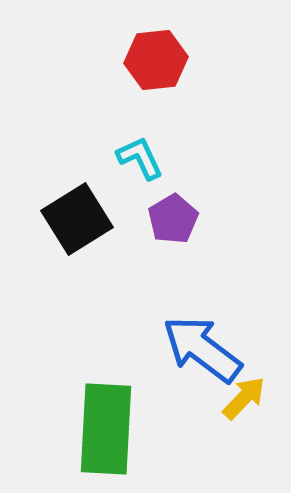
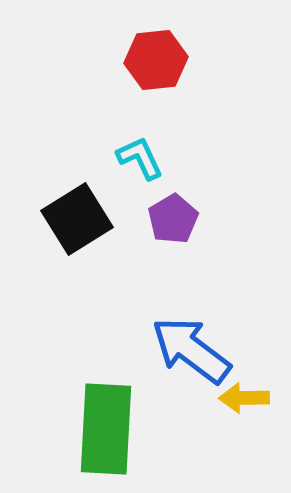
blue arrow: moved 11 px left, 1 px down
yellow arrow: rotated 135 degrees counterclockwise
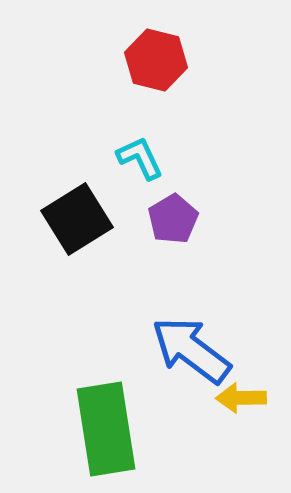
red hexagon: rotated 20 degrees clockwise
yellow arrow: moved 3 px left
green rectangle: rotated 12 degrees counterclockwise
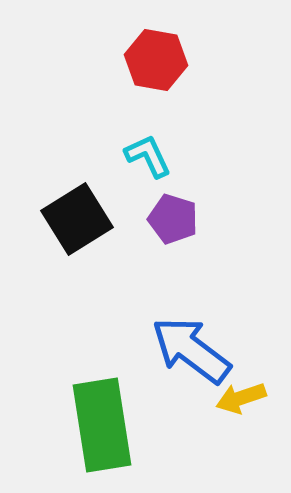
red hexagon: rotated 4 degrees counterclockwise
cyan L-shape: moved 8 px right, 2 px up
purple pentagon: rotated 24 degrees counterclockwise
yellow arrow: rotated 18 degrees counterclockwise
green rectangle: moved 4 px left, 4 px up
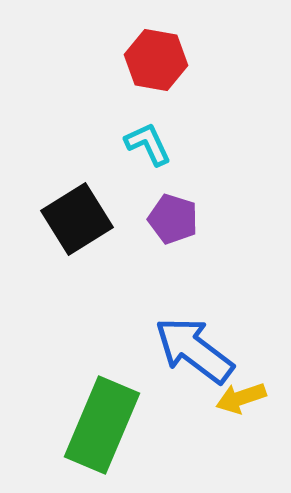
cyan L-shape: moved 12 px up
blue arrow: moved 3 px right
green rectangle: rotated 32 degrees clockwise
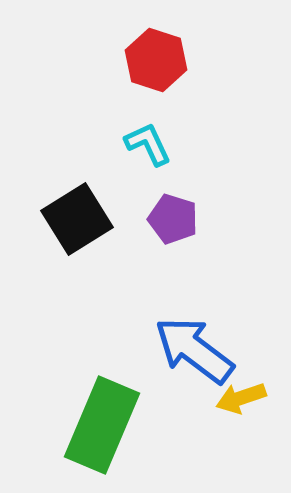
red hexagon: rotated 8 degrees clockwise
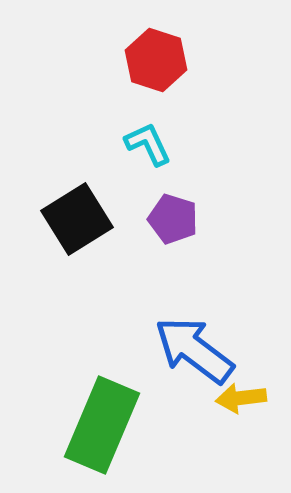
yellow arrow: rotated 12 degrees clockwise
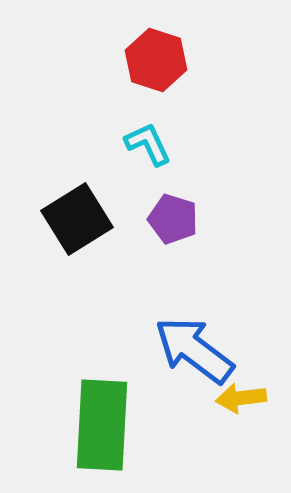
green rectangle: rotated 20 degrees counterclockwise
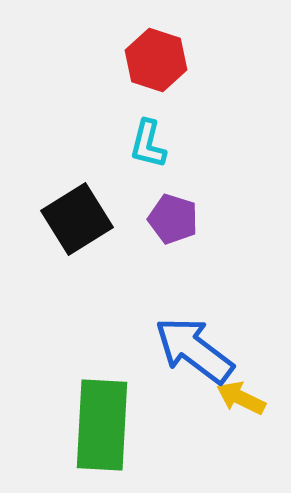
cyan L-shape: rotated 141 degrees counterclockwise
yellow arrow: rotated 33 degrees clockwise
